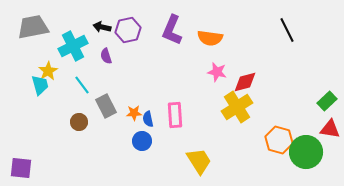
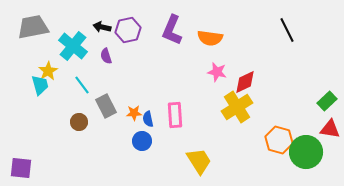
cyan cross: rotated 24 degrees counterclockwise
red diamond: rotated 10 degrees counterclockwise
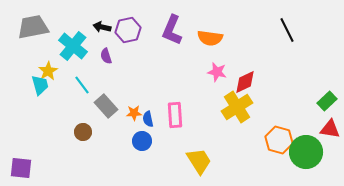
gray rectangle: rotated 15 degrees counterclockwise
brown circle: moved 4 px right, 10 px down
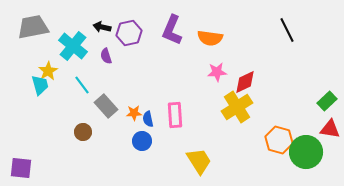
purple hexagon: moved 1 px right, 3 px down
pink star: rotated 18 degrees counterclockwise
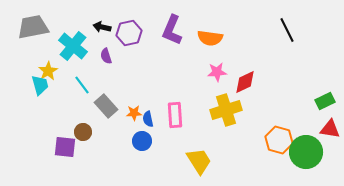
green rectangle: moved 2 px left; rotated 18 degrees clockwise
yellow cross: moved 11 px left, 3 px down; rotated 16 degrees clockwise
purple square: moved 44 px right, 21 px up
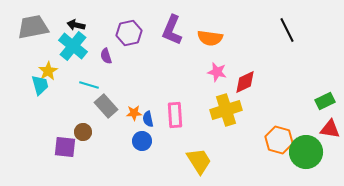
black arrow: moved 26 px left, 2 px up
pink star: rotated 18 degrees clockwise
cyan line: moved 7 px right; rotated 36 degrees counterclockwise
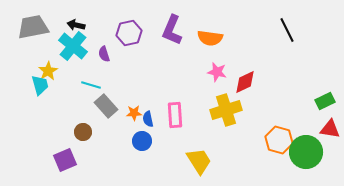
purple semicircle: moved 2 px left, 2 px up
cyan line: moved 2 px right
purple square: moved 13 px down; rotated 30 degrees counterclockwise
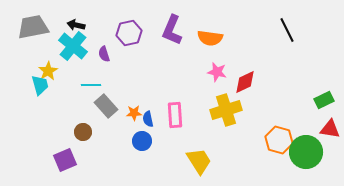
cyan line: rotated 18 degrees counterclockwise
green rectangle: moved 1 px left, 1 px up
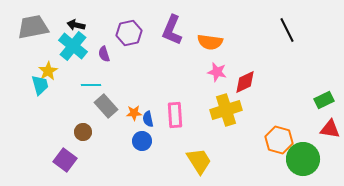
orange semicircle: moved 4 px down
green circle: moved 3 px left, 7 px down
purple square: rotated 30 degrees counterclockwise
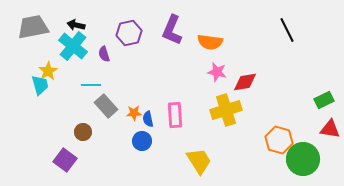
red diamond: rotated 15 degrees clockwise
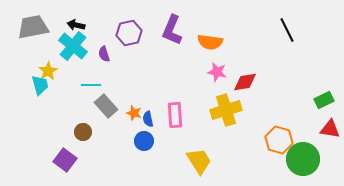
orange star: rotated 21 degrees clockwise
blue circle: moved 2 px right
